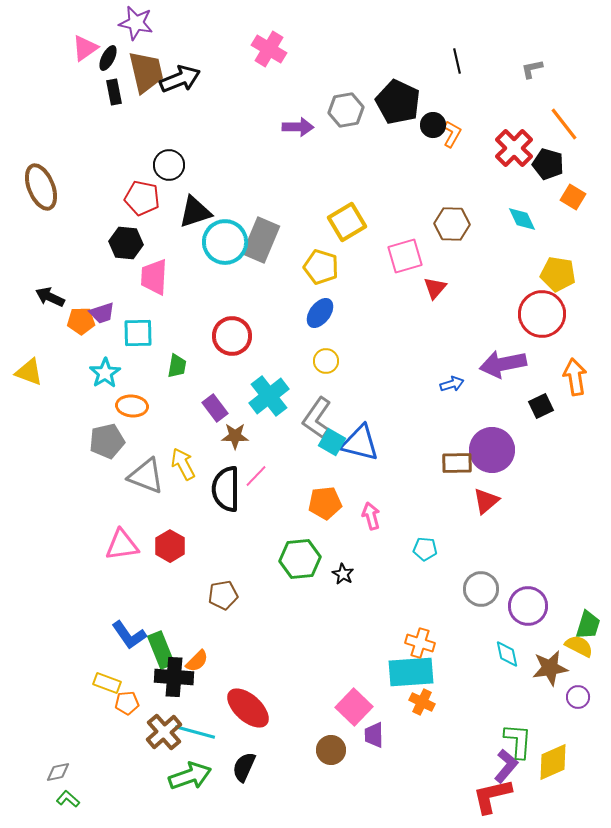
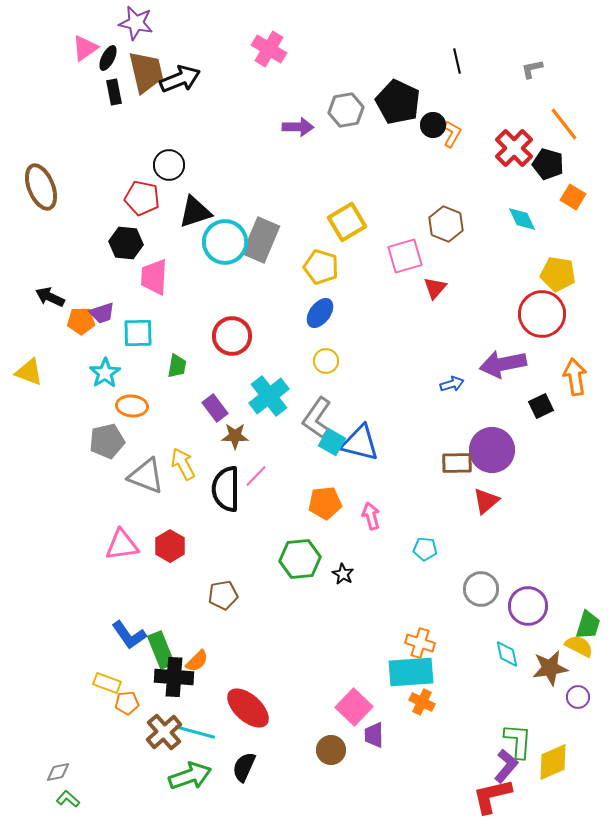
brown hexagon at (452, 224): moved 6 px left; rotated 20 degrees clockwise
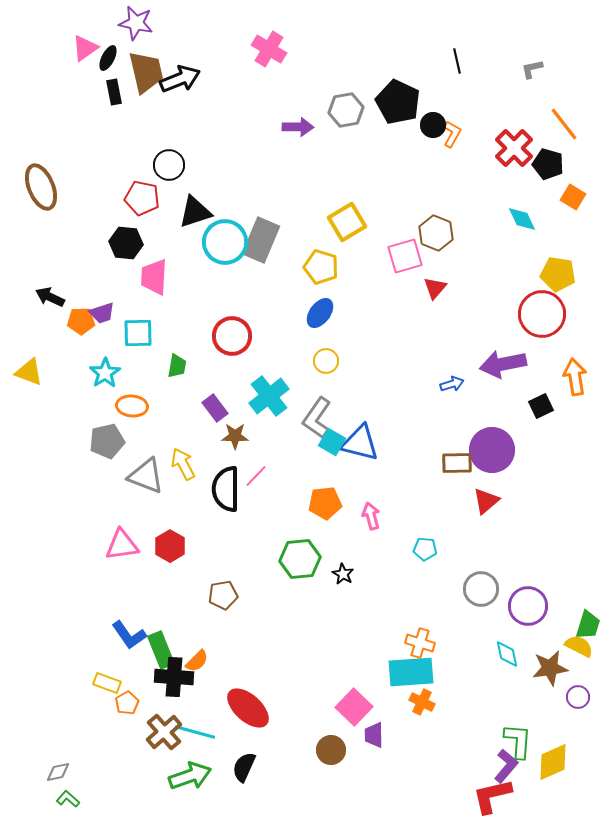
brown hexagon at (446, 224): moved 10 px left, 9 px down
orange pentagon at (127, 703): rotated 25 degrees counterclockwise
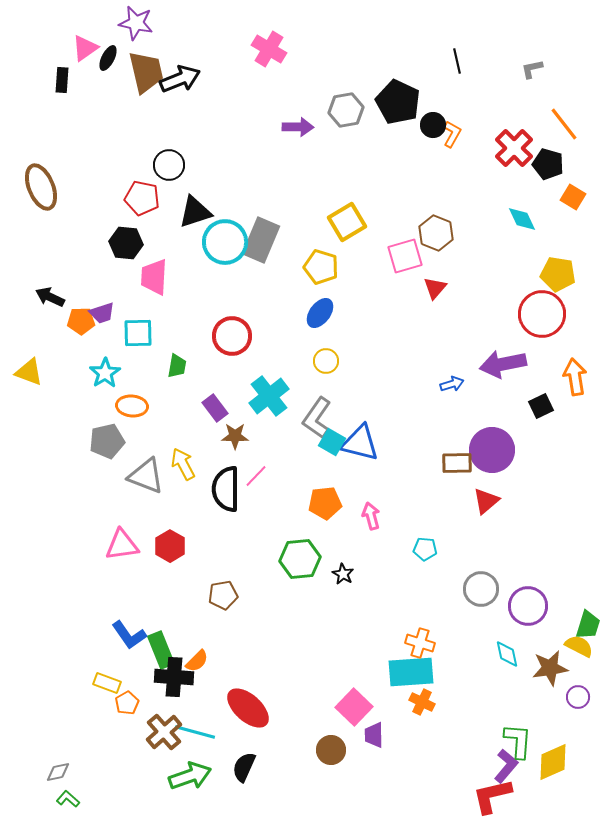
black rectangle at (114, 92): moved 52 px left, 12 px up; rotated 15 degrees clockwise
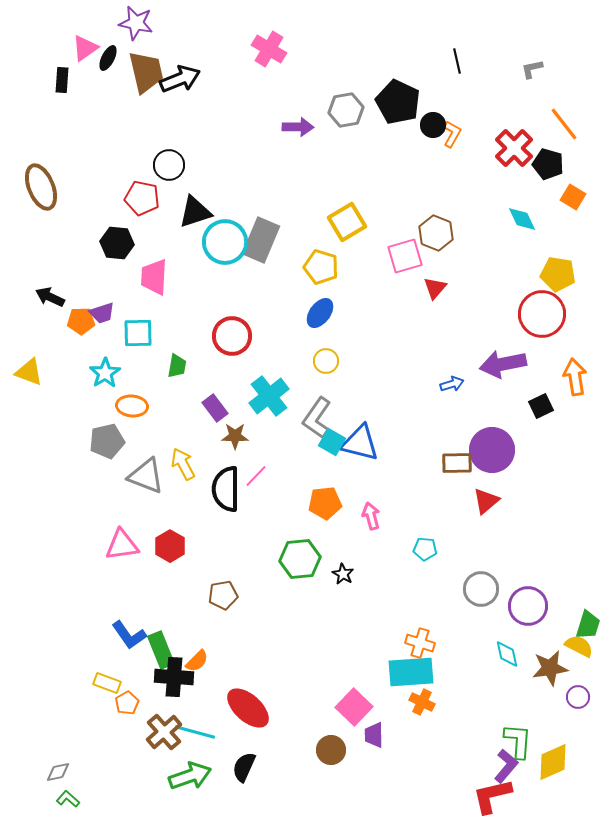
black hexagon at (126, 243): moved 9 px left
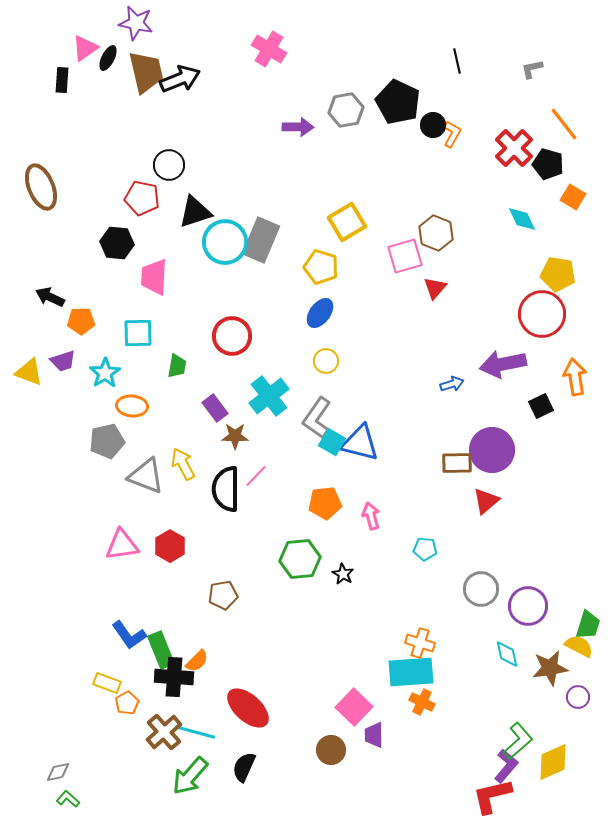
purple trapezoid at (102, 313): moved 39 px left, 48 px down
green L-shape at (518, 741): rotated 45 degrees clockwise
green arrow at (190, 776): rotated 150 degrees clockwise
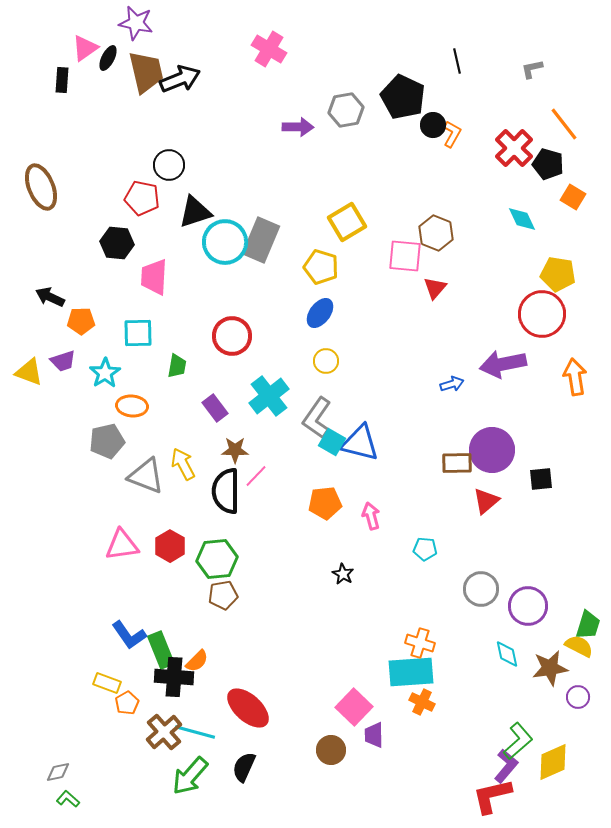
black pentagon at (398, 102): moved 5 px right, 5 px up
pink square at (405, 256): rotated 21 degrees clockwise
black square at (541, 406): moved 73 px down; rotated 20 degrees clockwise
brown star at (235, 436): moved 14 px down
black semicircle at (226, 489): moved 2 px down
green hexagon at (300, 559): moved 83 px left
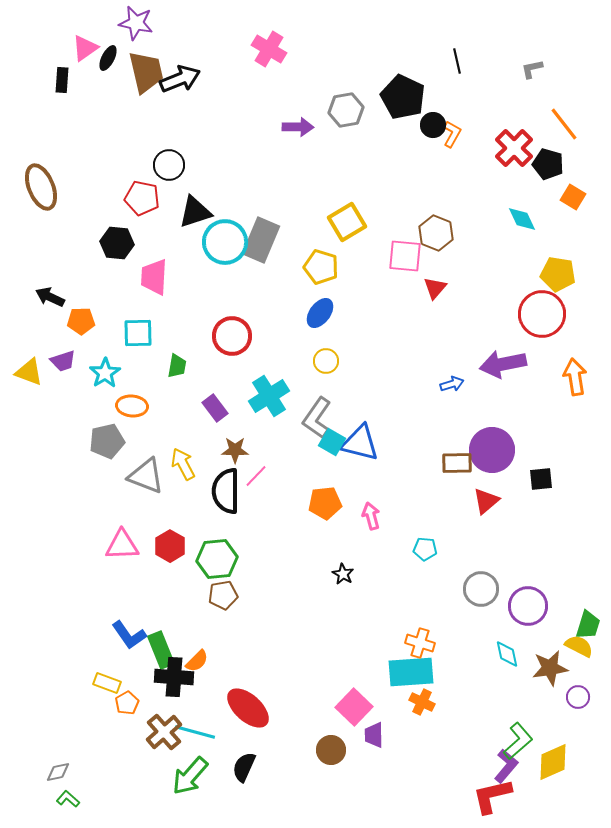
cyan cross at (269, 396): rotated 6 degrees clockwise
pink triangle at (122, 545): rotated 6 degrees clockwise
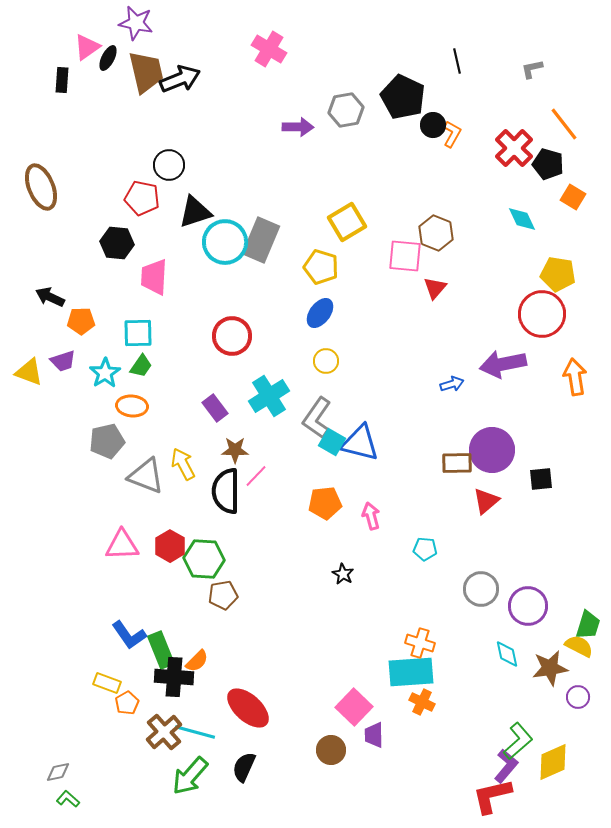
pink triangle at (85, 48): moved 2 px right, 1 px up
green trapezoid at (177, 366): moved 36 px left; rotated 25 degrees clockwise
green hexagon at (217, 559): moved 13 px left; rotated 9 degrees clockwise
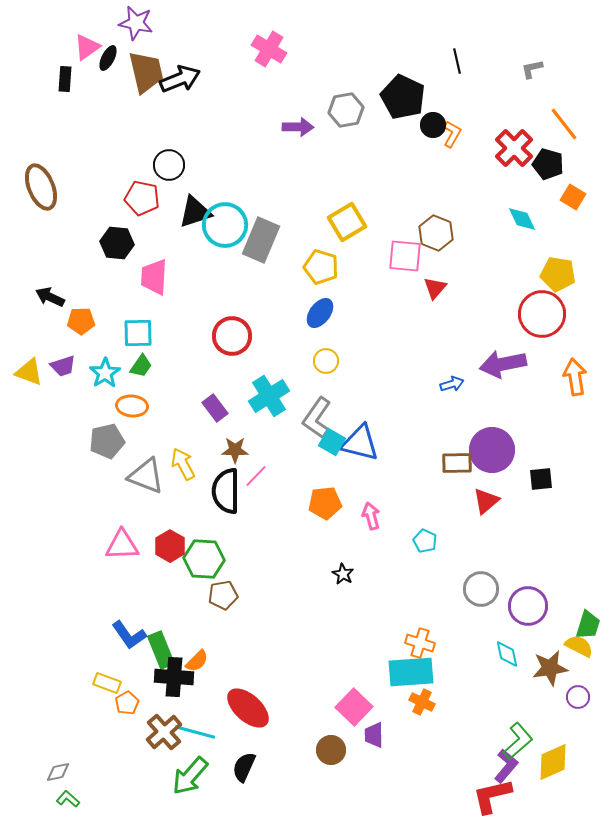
black rectangle at (62, 80): moved 3 px right, 1 px up
cyan circle at (225, 242): moved 17 px up
purple trapezoid at (63, 361): moved 5 px down
cyan pentagon at (425, 549): moved 8 px up; rotated 20 degrees clockwise
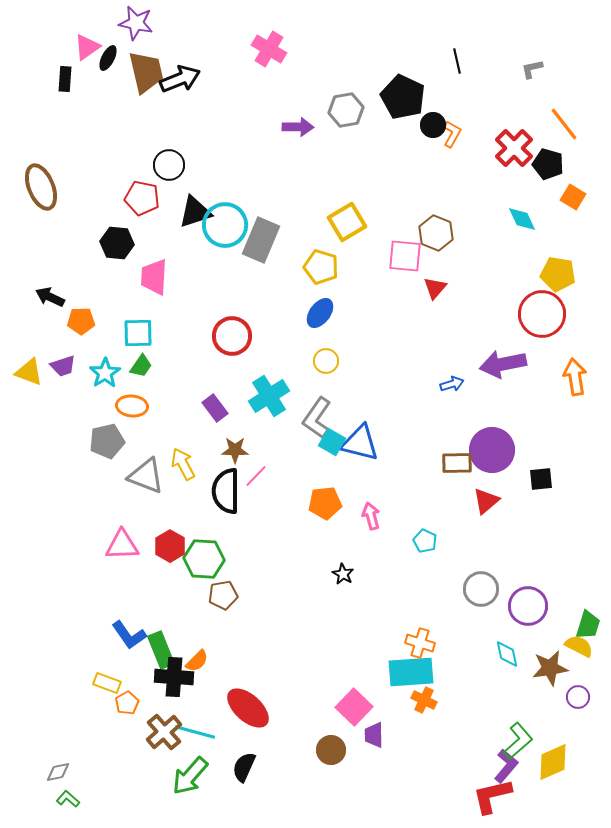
orange cross at (422, 702): moved 2 px right, 2 px up
